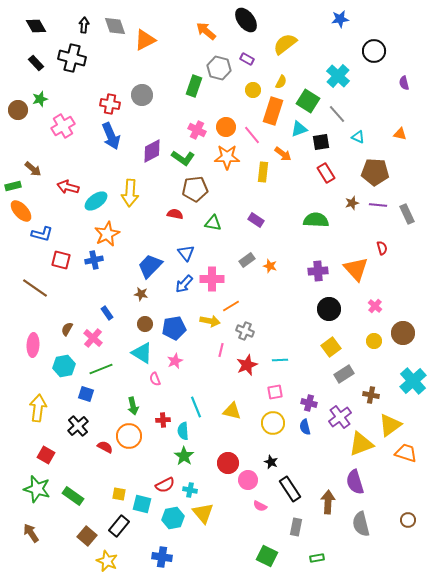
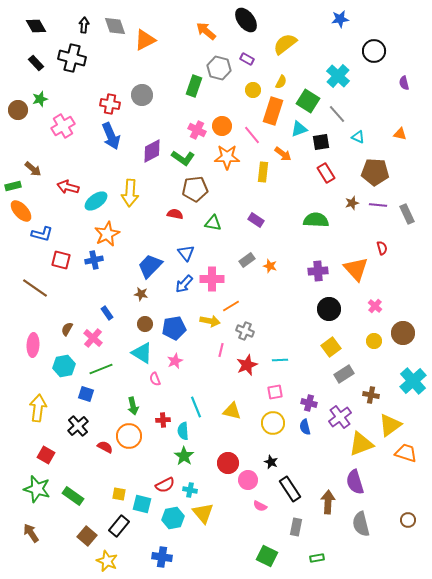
orange circle at (226, 127): moved 4 px left, 1 px up
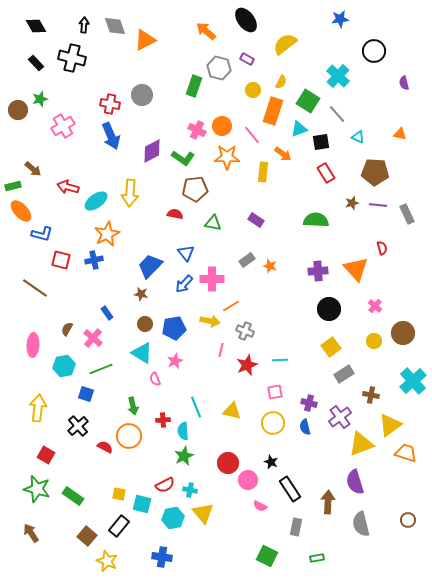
green star at (184, 456): rotated 12 degrees clockwise
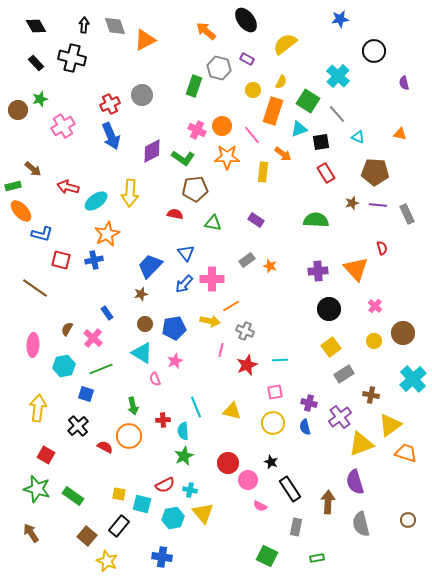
red cross at (110, 104): rotated 36 degrees counterclockwise
brown star at (141, 294): rotated 24 degrees counterclockwise
cyan cross at (413, 381): moved 2 px up
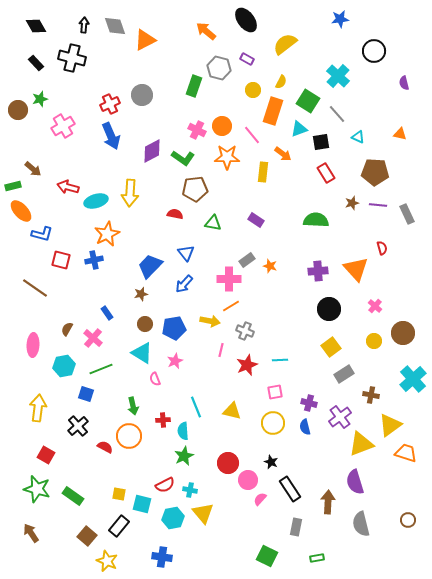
cyan ellipse at (96, 201): rotated 20 degrees clockwise
pink cross at (212, 279): moved 17 px right
pink semicircle at (260, 506): moved 7 px up; rotated 104 degrees clockwise
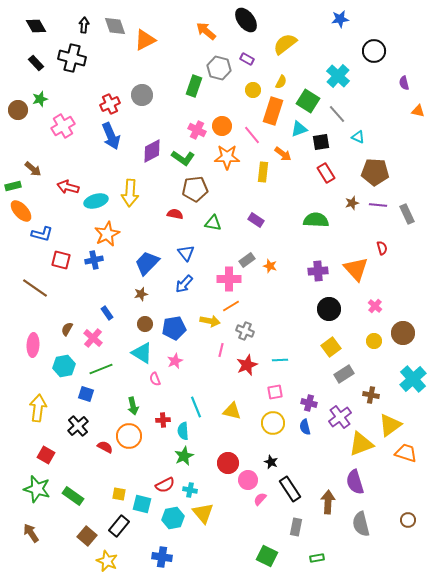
orange triangle at (400, 134): moved 18 px right, 23 px up
blue trapezoid at (150, 266): moved 3 px left, 3 px up
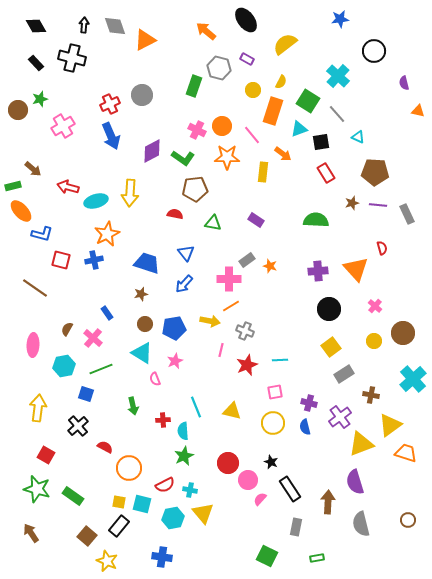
blue trapezoid at (147, 263): rotated 64 degrees clockwise
orange circle at (129, 436): moved 32 px down
yellow square at (119, 494): moved 8 px down
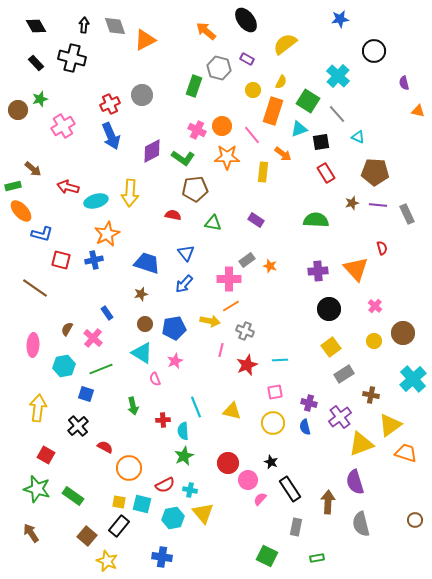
red semicircle at (175, 214): moved 2 px left, 1 px down
brown circle at (408, 520): moved 7 px right
